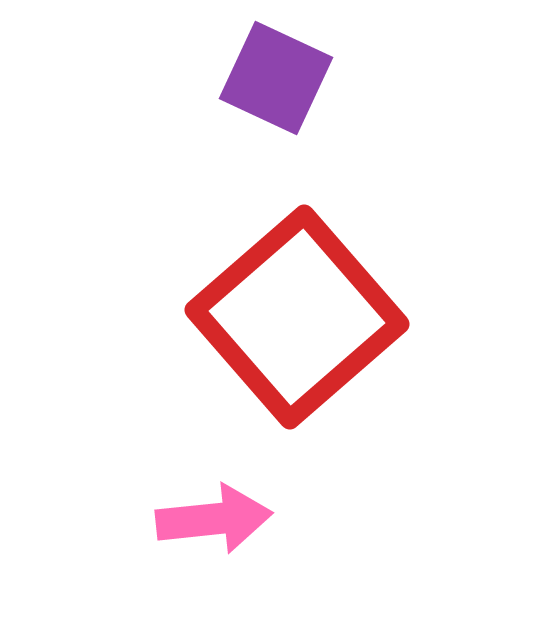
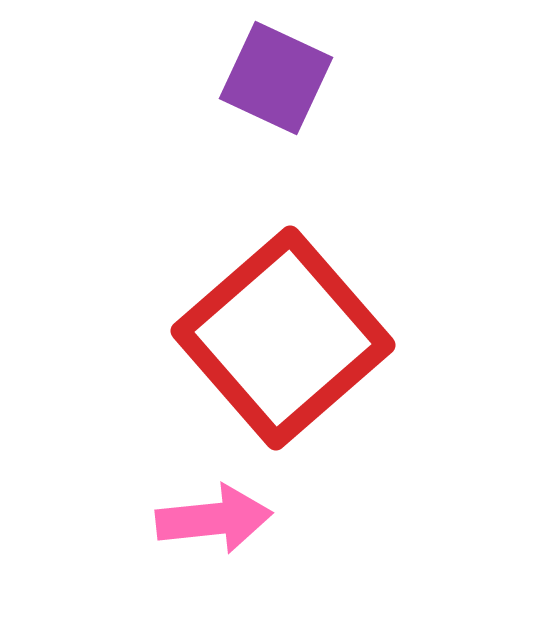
red square: moved 14 px left, 21 px down
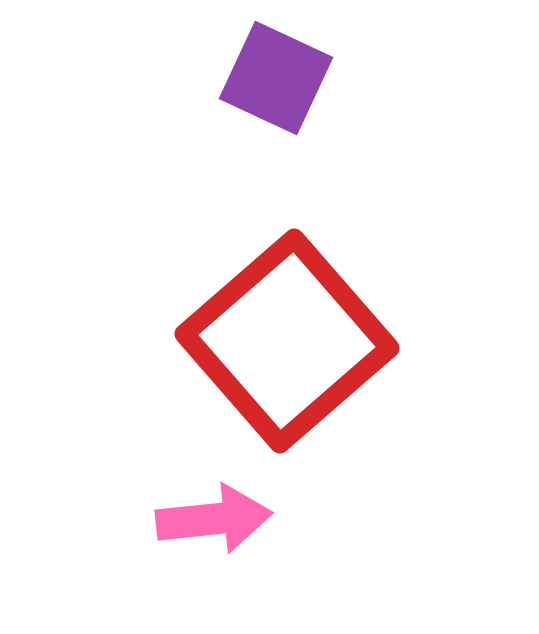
red square: moved 4 px right, 3 px down
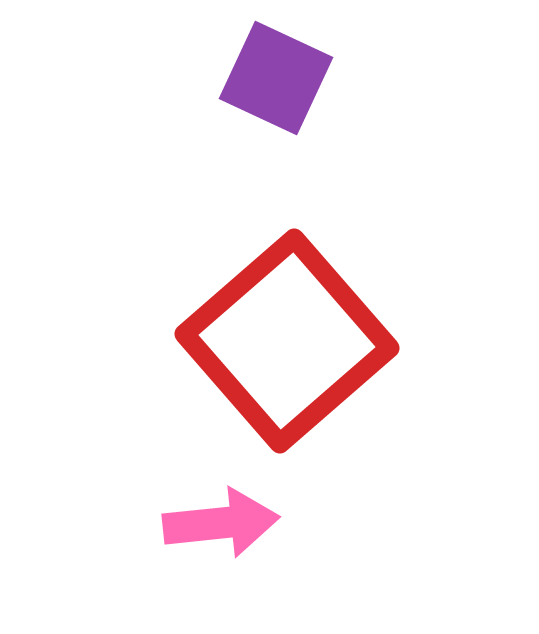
pink arrow: moved 7 px right, 4 px down
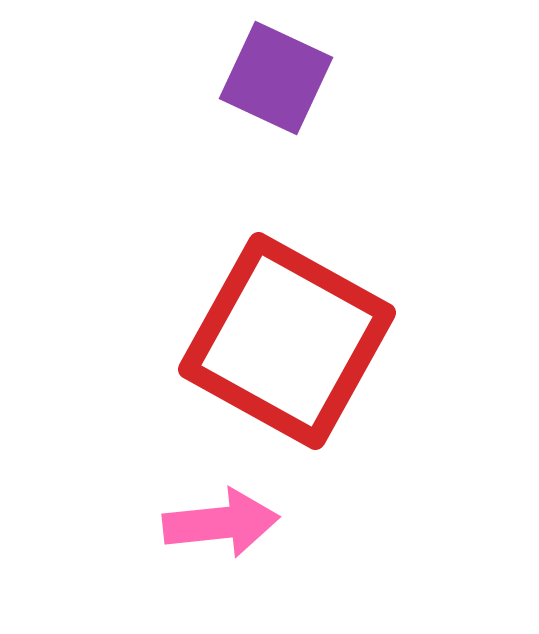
red square: rotated 20 degrees counterclockwise
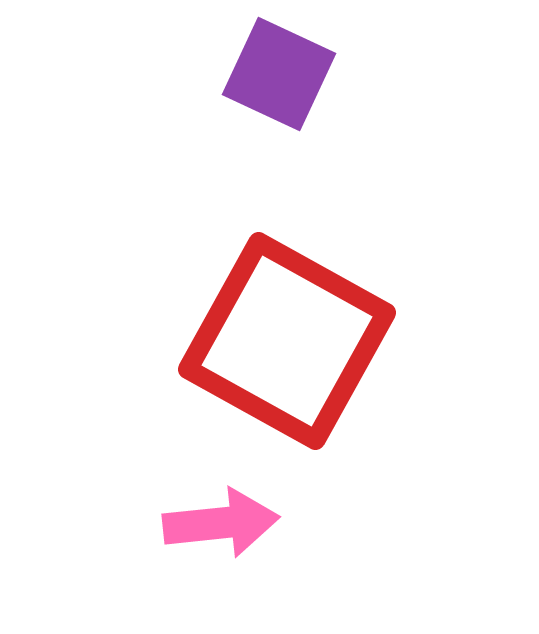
purple square: moved 3 px right, 4 px up
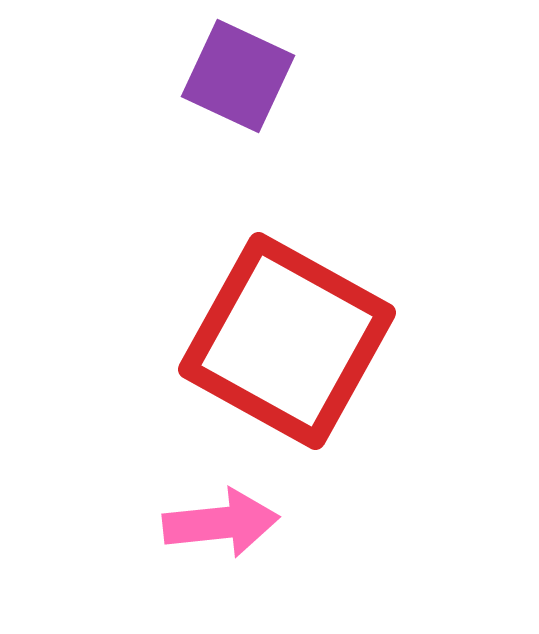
purple square: moved 41 px left, 2 px down
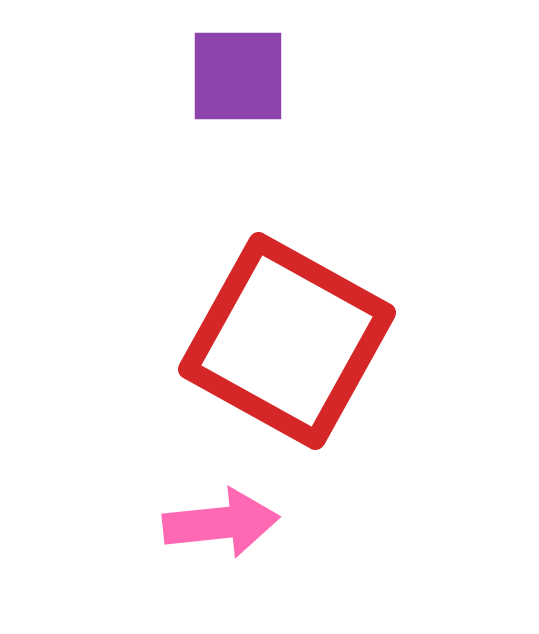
purple square: rotated 25 degrees counterclockwise
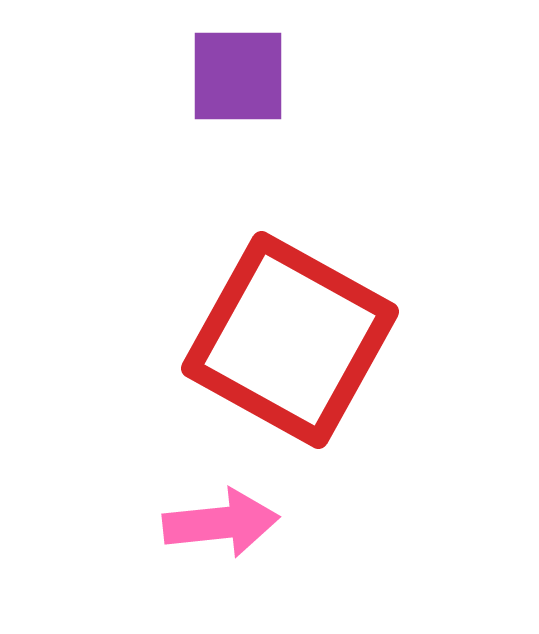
red square: moved 3 px right, 1 px up
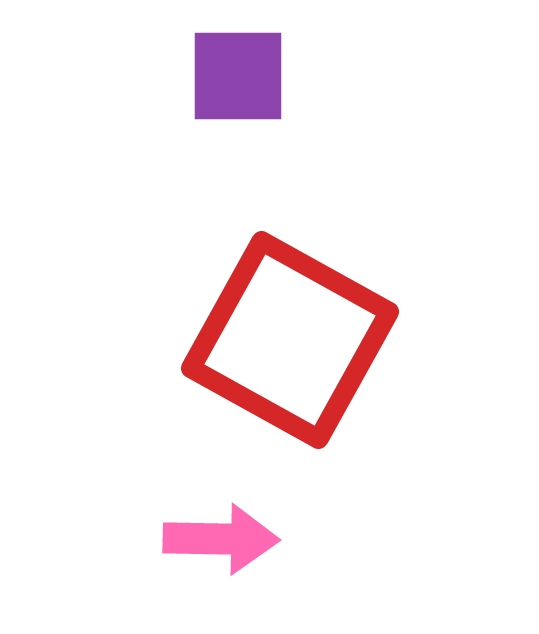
pink arrow: moved 16 px down; rotated 7 degrees clockwise
